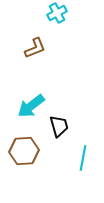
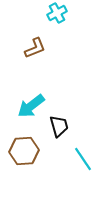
cyan line: moved 1 px down; rotated 45 degrees counterclockwise
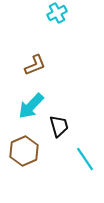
brown L-shape: moved 17 px down
cyan arrow: rotated 8 degrees counterclockwise
brown hexagon: rotated 20 degrees counterclockwise
cyan line: moved 2 px right
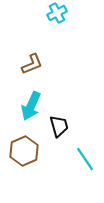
brown L-shape: moved 3 px left, 1 px up
cyan arrow: rotated 20 degrees counterclockwise
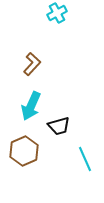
brown L-shape: rotated 25 degrees counterclockwise
black trapezoid: rotated 90 degrees clockwise
cyan line: rotated 10 degrees clockwise
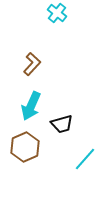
cyan cross: rotated 24 degrees counterclockwise
black trapezoid: moved 3 px right, 2 px up
brown hexagon: moved 1 px right, 4 px up
cyan line: rotated 65 degrees clockwise
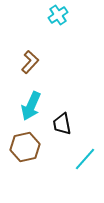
cyan cross: moved 1 px right, 2 px down; rotated 18 degrees clockwise
brown L-shape: moved 2 px left, 2 px up
black trapezoid: rotated 95 degrees clockwise
brown hexagon: rotated 12 degrees clockwise
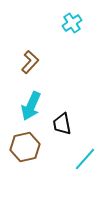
cyan cross: moved 14 px right, 8 px down
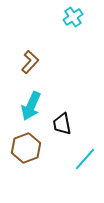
cyan cross: moved 1 px right, 6 px up
brown hexagon: moved 1 px right, 1 px down; rotated 8 degrees counterclockwise
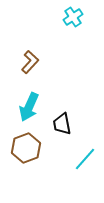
cyan arrow: moved 2 px left, 1 px down
